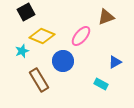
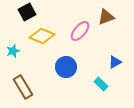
black square: moved 1 px right
pink ellipse: moved 1 px left, 5 px up
cyan star: moved 9 px left
blue circle: moved 3 px right, 6 px down
brown rectangle: moved 16 px left, 7 px down
cyan rectangle: rotated 16 degrees clockwise
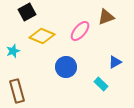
brown rectangle: moved 6 px left, 4 px down; rotated 15 degrees clockwise
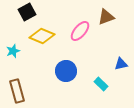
blue triangle: moved 6 px right, 2 px down; rotated 16 degrees clockwise
blue circle: moved 4 px down
